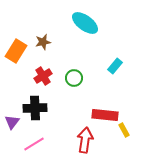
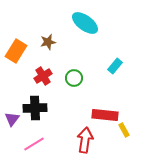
brown star: moved 5 px right
purple triangle: moved 3 px up
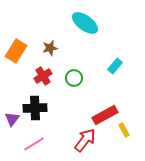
brown star: moved 2 px right, 6 px down
red rectangle: rotated 35 degrees counterclockwise
red arrow: rotated 30 degrees clockwise
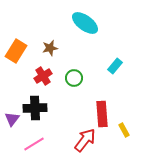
red rectangle: moved 3 px left, 1 px up; rotated 65 degrees counterclockwise
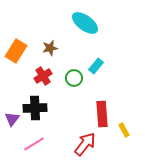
cyan rectangle: moved 19 px left
red arrow: moved 4 px down
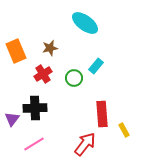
orange rectangle: rotated 55 degrees counterclockwise
red cross: moved 2 px up
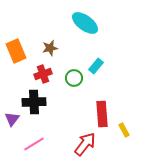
red cross: rotated 12 degrees clockwise
black cross: moved 1 px left, 6 px up
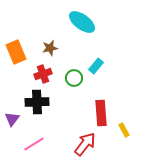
cyan ellipse: moved 3 px left, 1 px up
orange rectangle: moved 1 px down
black cross: moved 3 px right
red rectangle: moved 1 px left, 1 px up
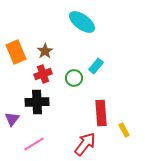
brown star: moved 5 px left, 3 px down; rotated 21 degrees counterclockwise
